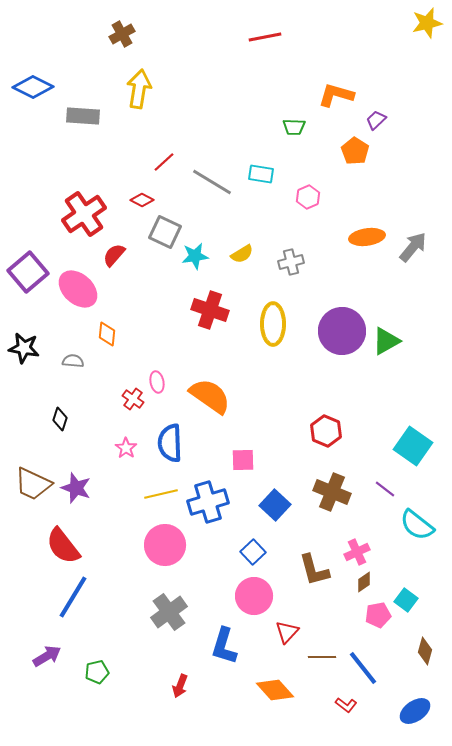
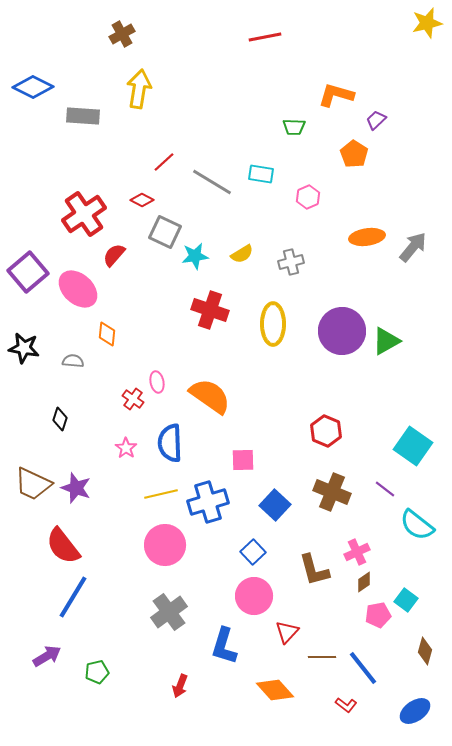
orange pentagon at (355, 151): moved 1 px left, 3 px down
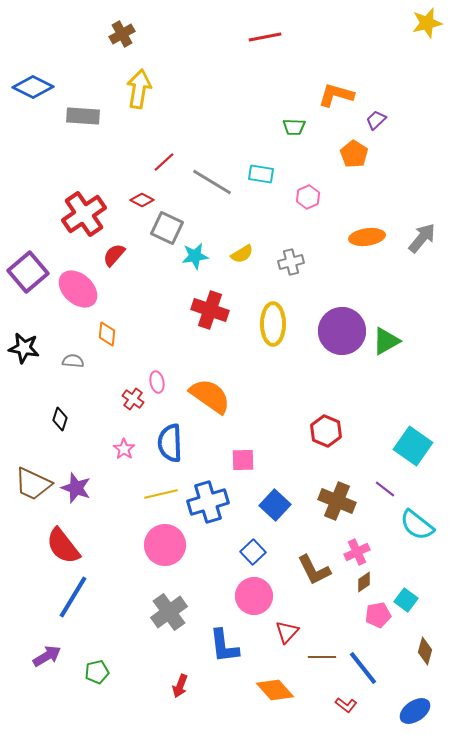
gray square at (165, 232): moved 2 px right, 4 px up
gray arrow at (413, 247): moved 9 px right, 9 px up
pink star at (126, 448): moved 2 px left, 1 px down
brown cross at (332, 492): moved 5 px right, 9 px down
brown L-shape at (314, 570): rotated 12 degrees counterclockwise
blue L-shape at (224, 646): rotated 24 degrees counterclockwise
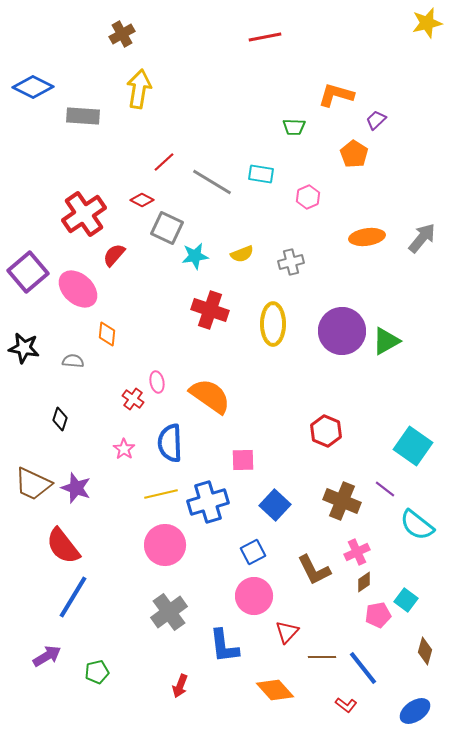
yellow semicircle at (242, 254): rotated 10 degrees clockwise
brown cross at (337, 501): moved 5 px right
blue square at (253, 552): rotated 15 degrees clockwise
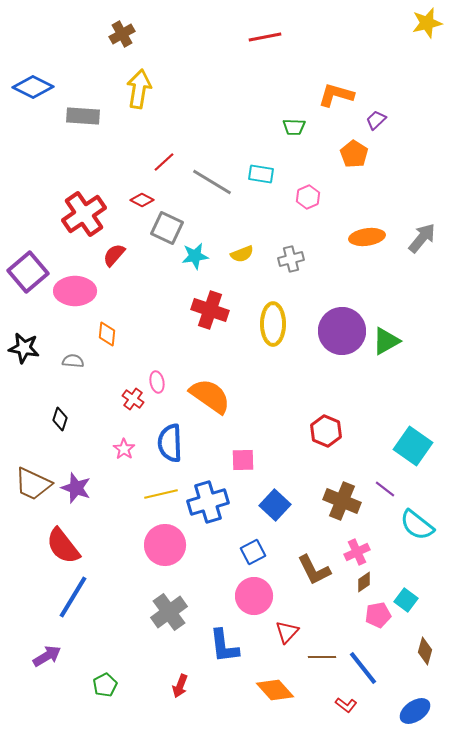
gray cross at (291, 262): moved 3 px up
pink ellipse at (78, 289): moved 3 px left, 2 px down; rotated 42 degrees counterclockwise
green pentagon at (97, 672): moved 8 px right, 13 px down; rotated 15 degrees counterclockwise
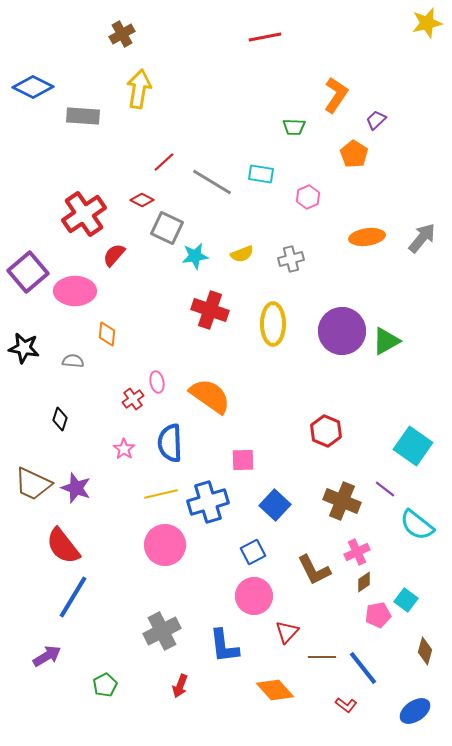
orange L-shape at (336, 95): rotated 108 degrees clockwise
red cross at (133, 399): rotated 20 degrees clockwise
gray cross at (169, 612): moved 7 px left, 19 px down; rotated 9 degrees clockwise
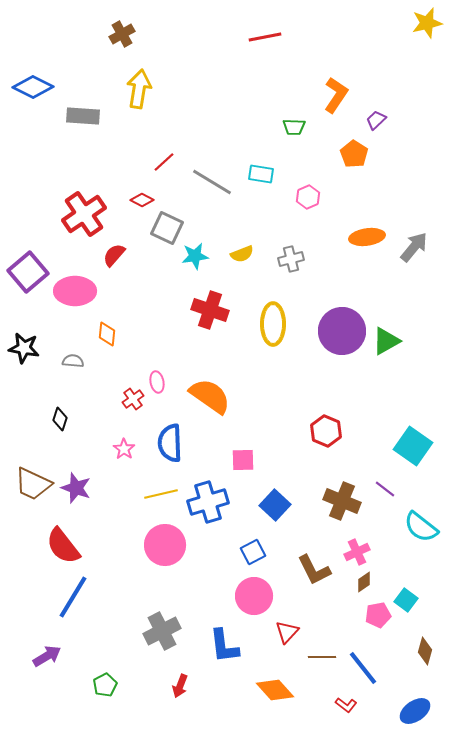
gray arrow at (422, 238): moved 8 px left, 9 px down
cyan semicircle at (417, 525): moved 4 px right, 2 px down
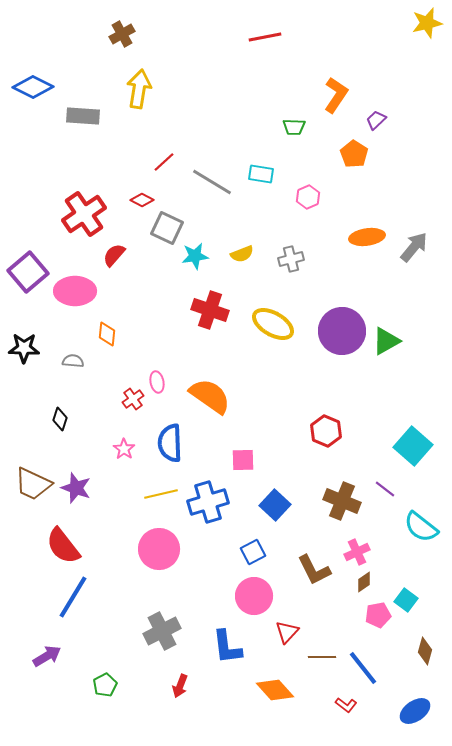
yellow ellipse at (273, 324): rotated 60 degrees counterclockwise
black star at (24, 348): rotated 8 degrees counterclockwise
cyan square at (413, 446): rotated 6 degrees clockwise
pink circle at (165, 545): moved 6 px left, 4 px down
blue L-shape at (224, 646): moved 3 px right, 1 px down
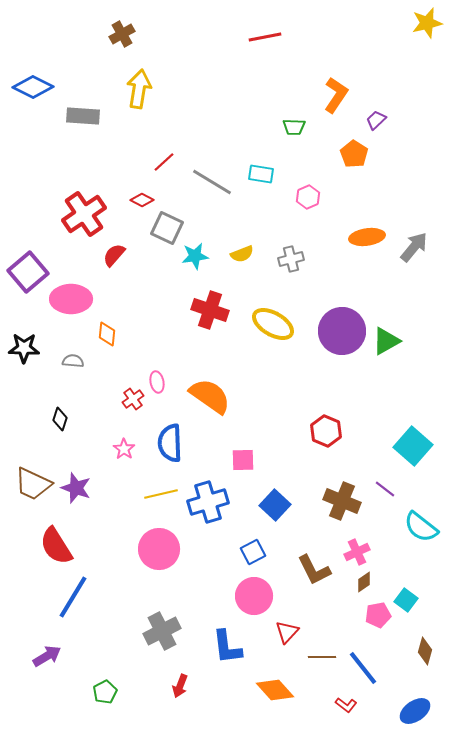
pink ellipse at (75, 291): moved 4 px left, 8 px down
red semicircle at (63, 546): moved 7 px left; rotated 6 degrees clockwise
green pentagon at (105, 685): moved 7 px down
